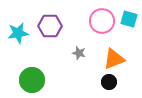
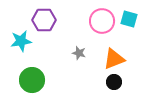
purple hexagon: moved 6 px left, 6 px up
cyan star: moved 3 px right, 8 px down
black circle: moved 5 px right
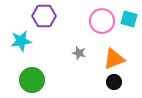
purple hexagon: moved 4 px up
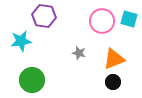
purple hexagon: rotated 10 degrees clockwise
black circle: moved 1 px left
